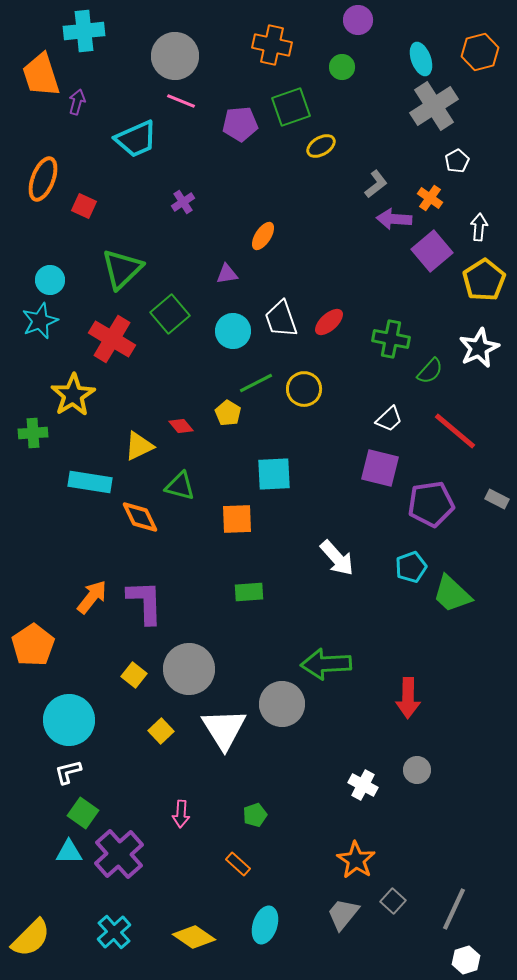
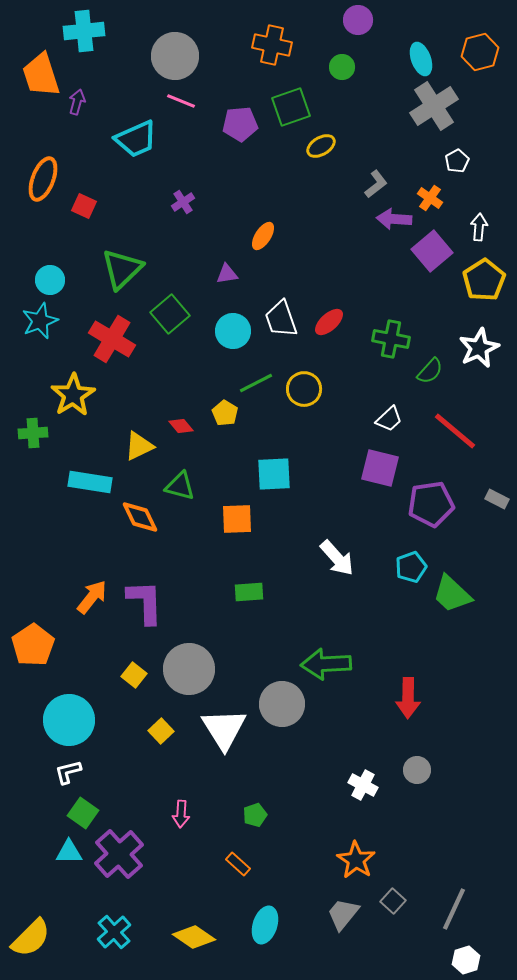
yellow pentagon at (228, 413): moved 3 px left
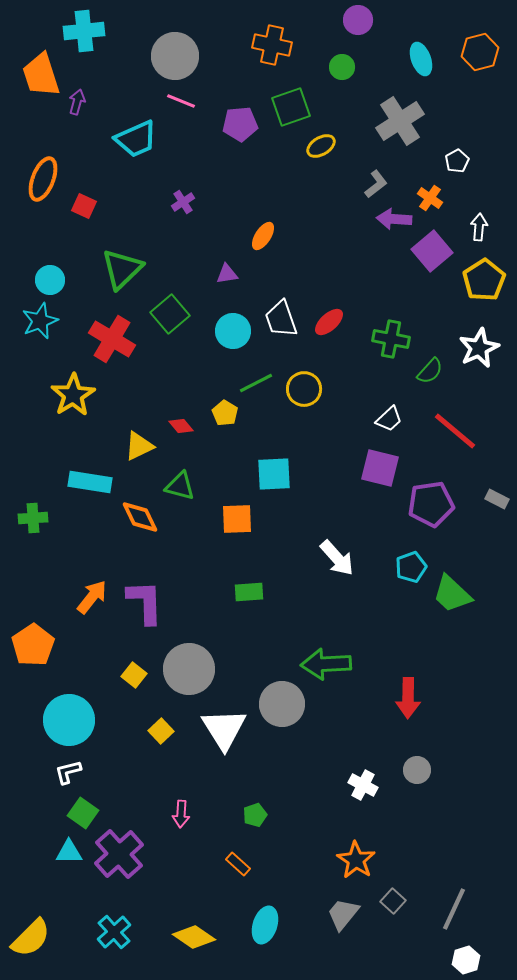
gray cross at (434, 106): moved 34 px left, 15 px down
green cross at (33, 433): moved 85 px down
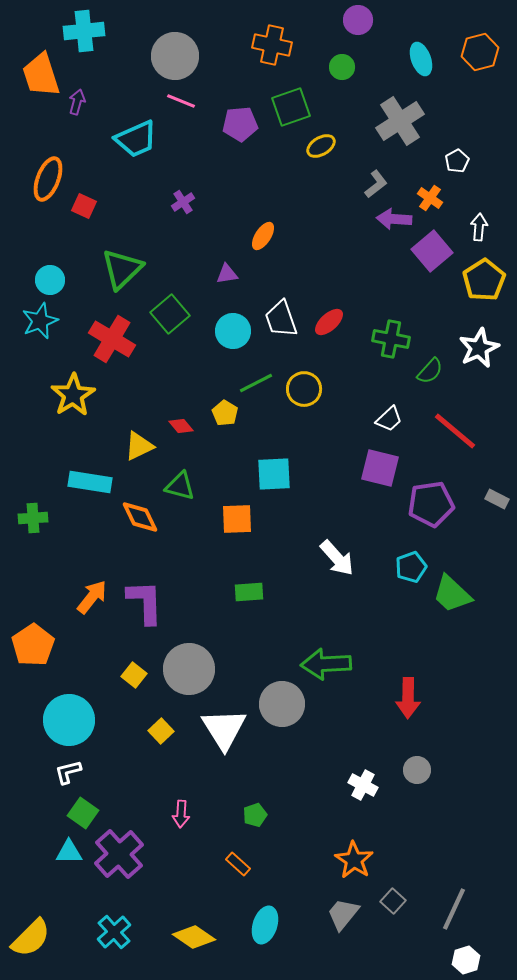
orange ellipse at (43, 179): moved 5 px right
orange star at (356, 860): moved 2 px left
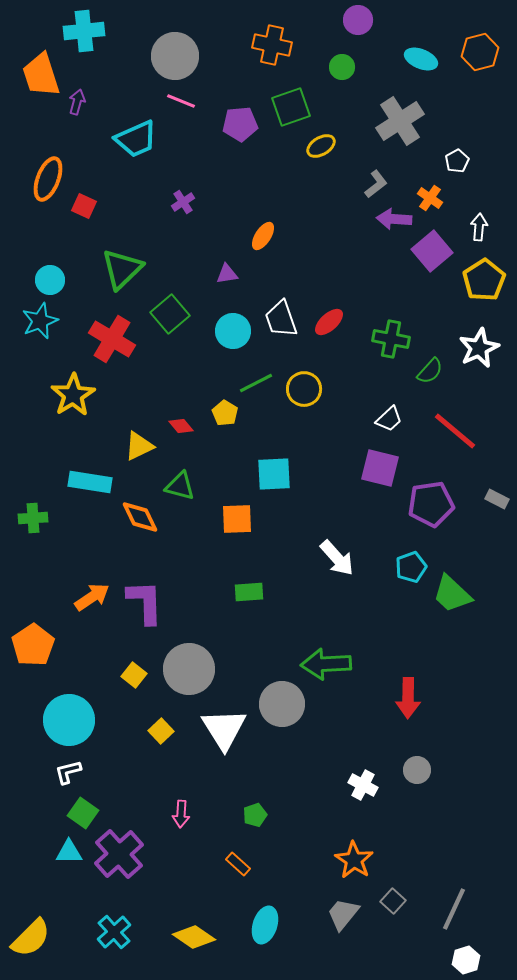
cyan ellipse at (421, 59): rotated 48 degrees counterclockwise
orange arrow at (92, 597): rotated 18 degrees clockwise
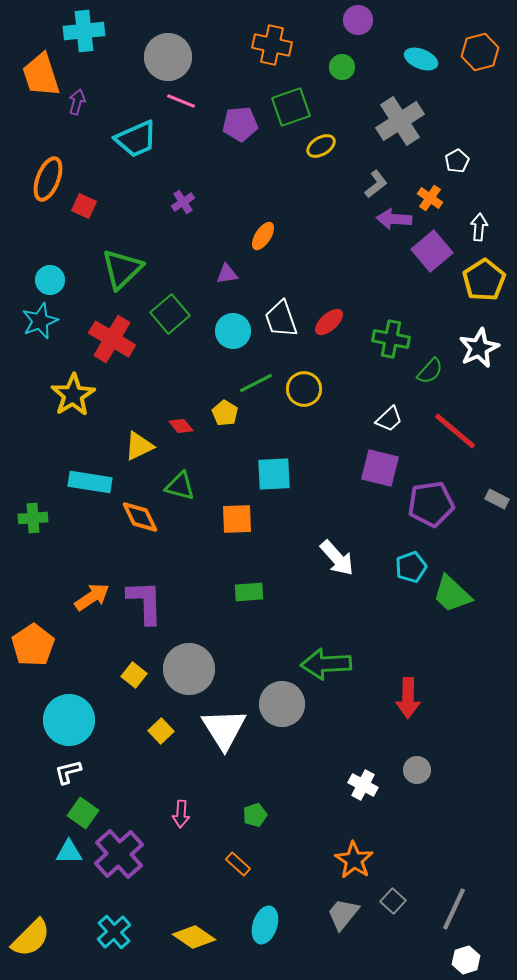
gray circle at (175, 56): moved 7 px left, 1 px down
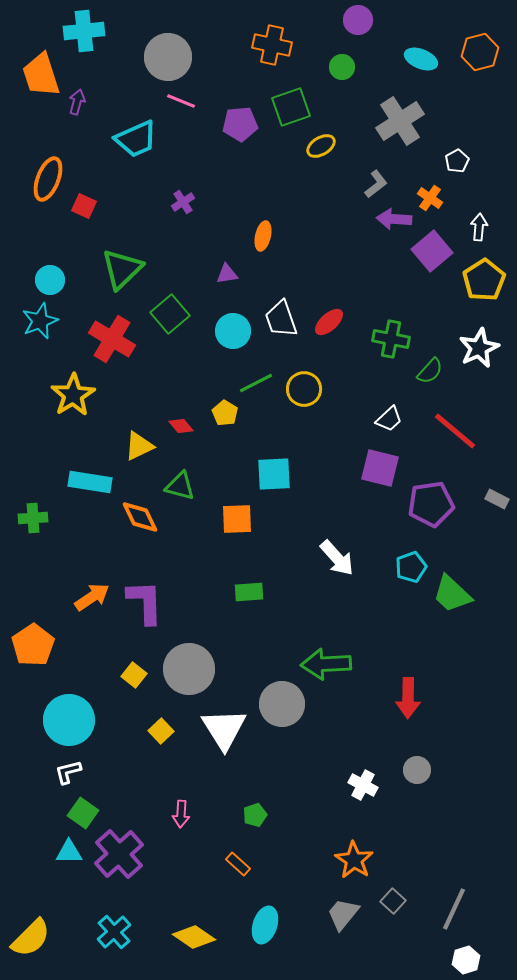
orange ellipse at (263, 236): rotated 20 degrees counterclockwise
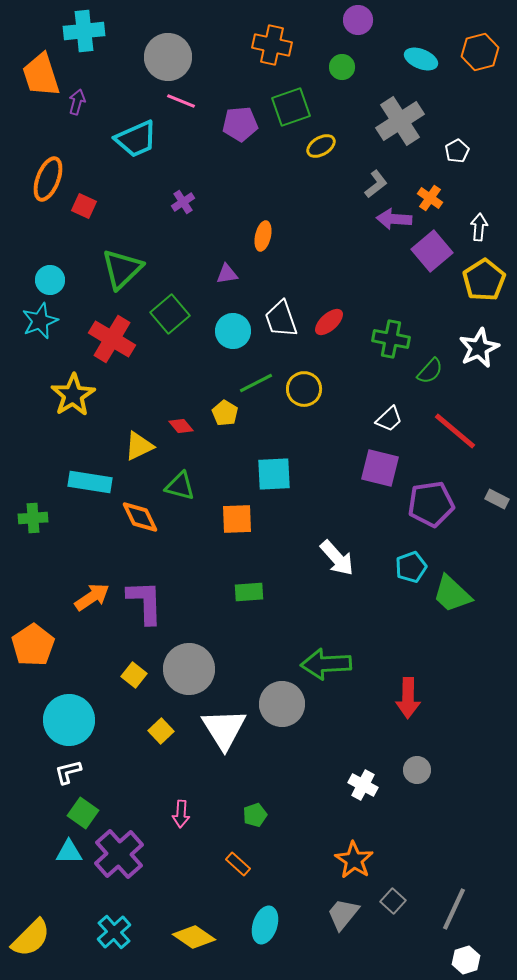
white pentagon at (457, 161): moved 10 px up
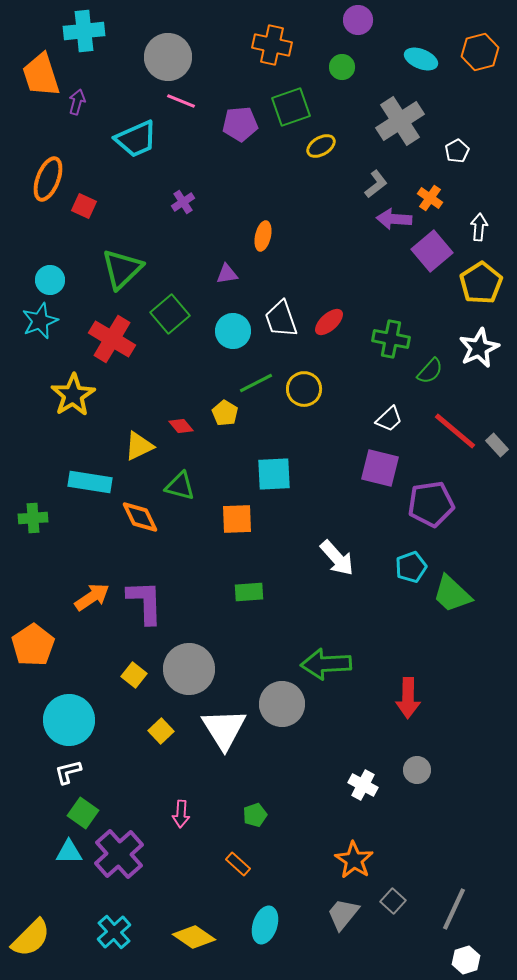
yellow pentagon at (484, 280): moved 3 px left, 3 px down
gray rectangle at (497, 499): moved 54 px up; rotated 20 degrees clockwise
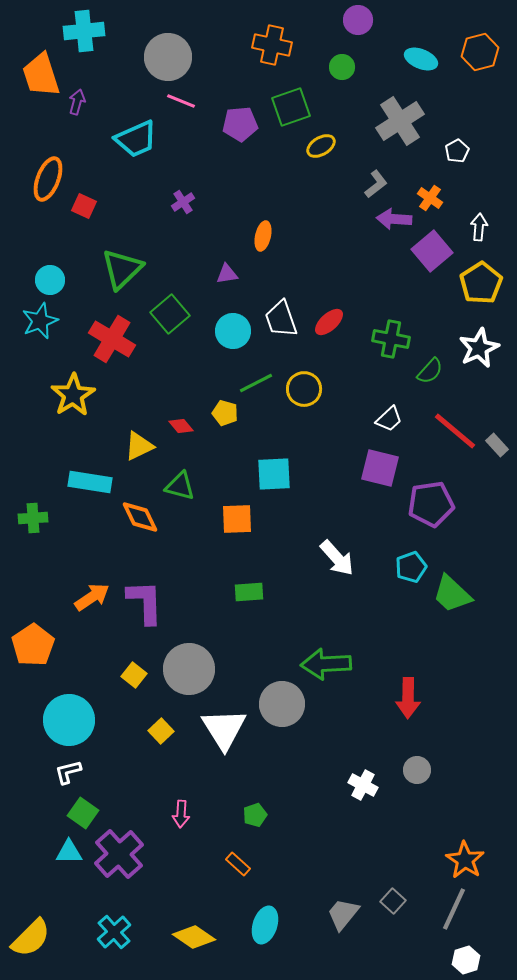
yellow pentagon at (225, 413): rotated 15 degrees counterclockwise
orange star at (354, 860): moved 111 px right
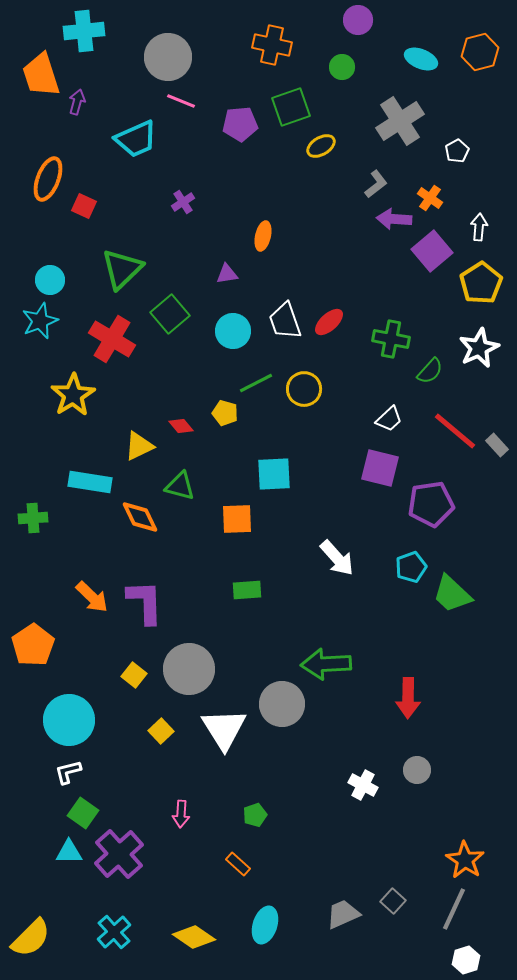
white trapezoid at (281, 319): moved 4 px right, 2 px down
green rectangle at (249, 592): moved 2 px left, 2 px up
orange arrow at (92, 597): rotated 78 degrees clockwise
gray trapezoid at (343, 914): rotated 27 degrees clockwise
